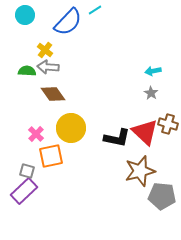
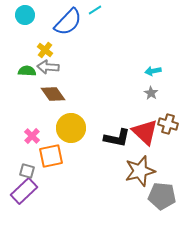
pink cross: moved 4 px left, 2 px down
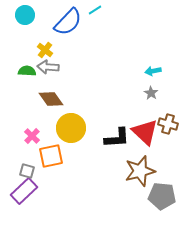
brown diamond: moved 2 px left, 5 px down
black L-shape: rotated 16 degrees counterclockwise
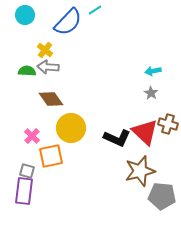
black L-shape: rotated 28 degrees clockwise
purple rectangle: rotated 40 degrees counterclockwise
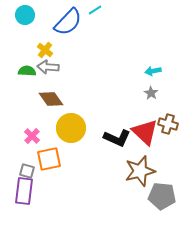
orange square: moved 2 px left, 3 px down
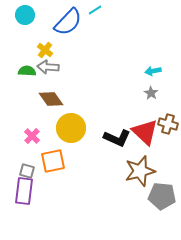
orange square: moved 4 px right, 2 px down
